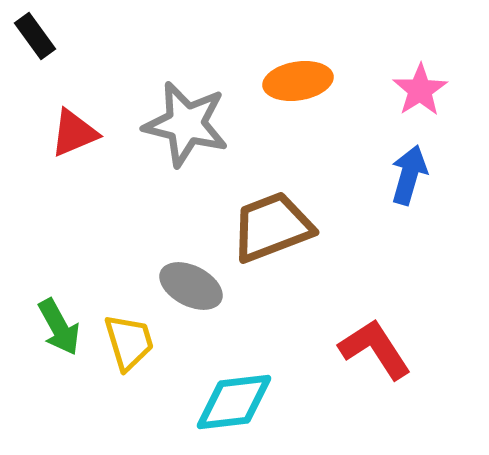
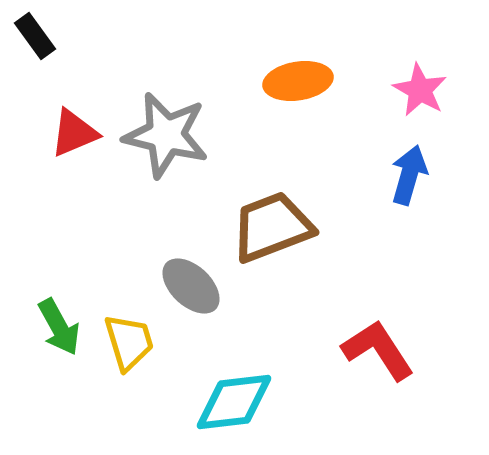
pink star: rotated 10 degrees counterclockwise
gray star: moved 20 px left, 11 px down
gray ellipse: rotated 16 degrees clockwise
red L-shape: moved 3 px right, 1 px down
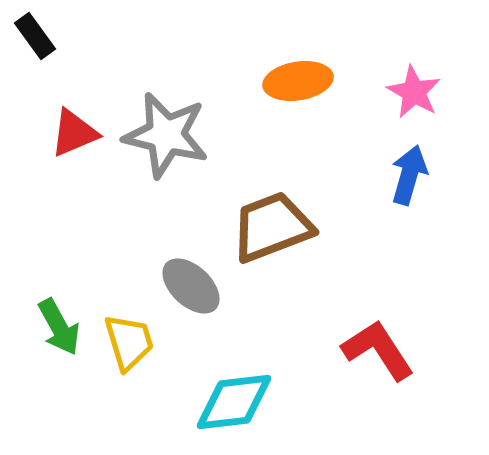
pink star: moved 6 px left, 2 px down
